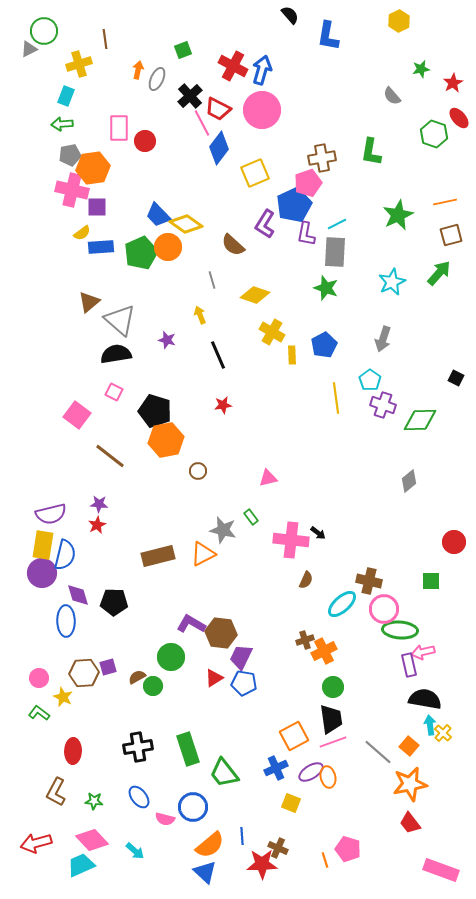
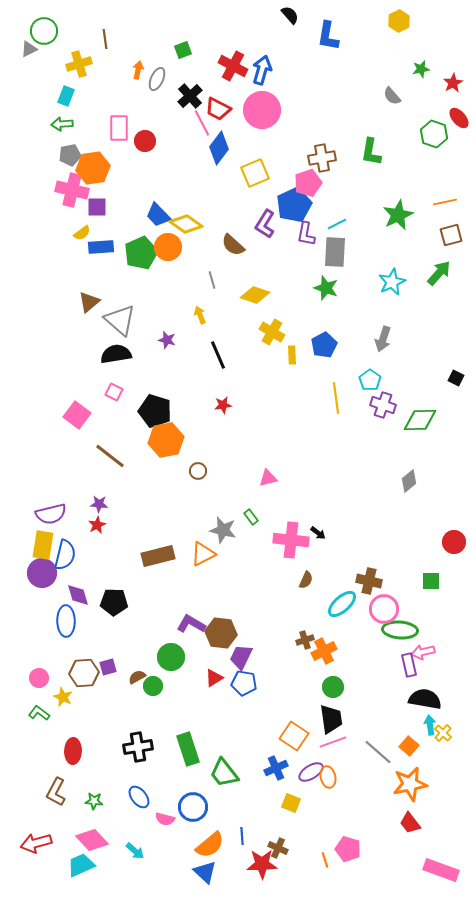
orange square at (294, 736): rotated 28 degrees counterclockwise
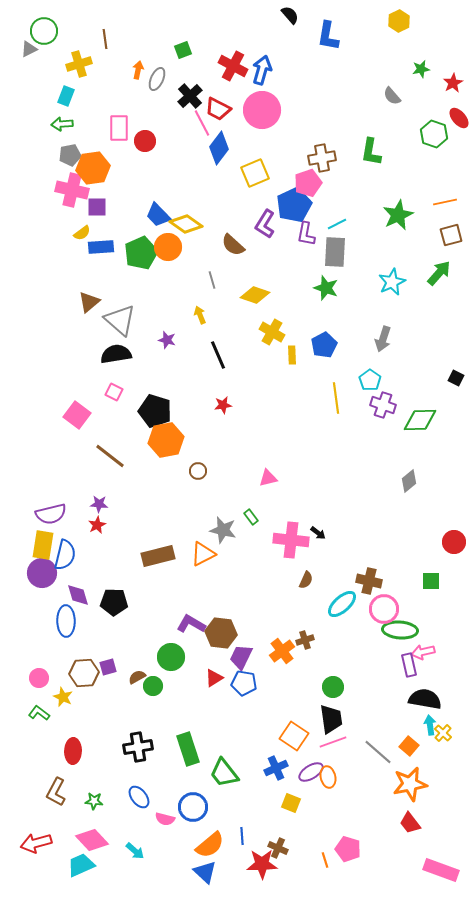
orange cross at (324, 651): moved 42 px left; rotated 10 degrees counterclockwise
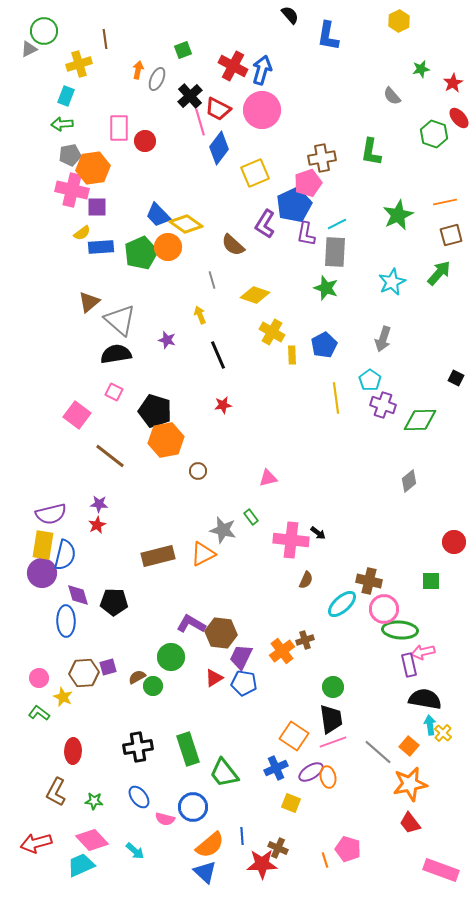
pink line at (202, 123): moved 2 px left, 1 px up; rotated 12 degrees clockwise
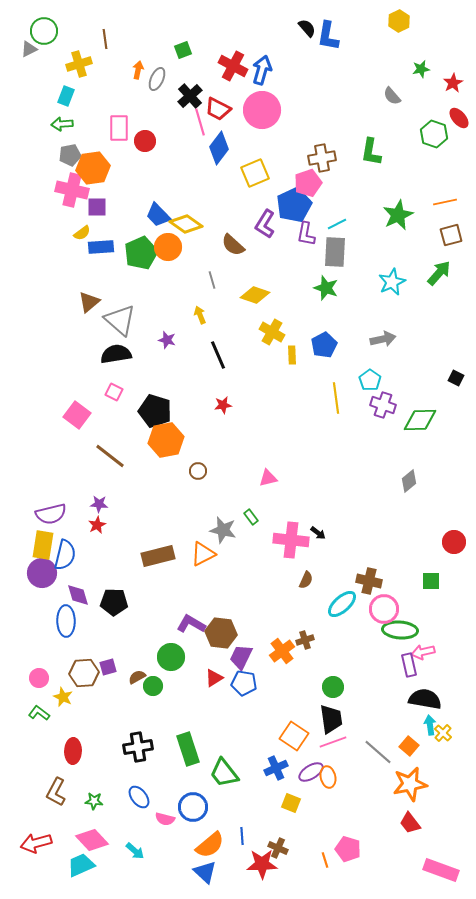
black semicircle at (290, 15): moved 17 px right, 13 px down
gray arrow at (383, 339): rotated 120 degrees counterclockwise
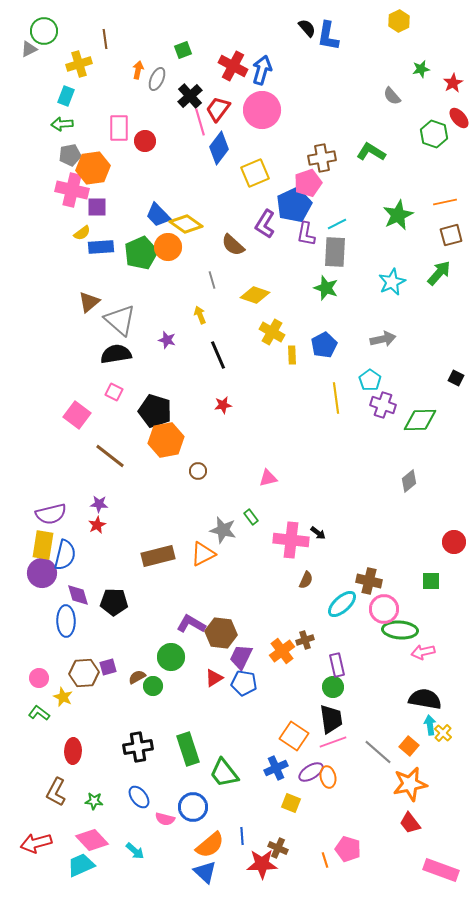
red trapezoid at (218, 109): rotated 100 degrees clockwise
green L-shape at (371, 152): rotated 112 degrees clockwise
purple rectangle at (409, 665): moved 72 px left
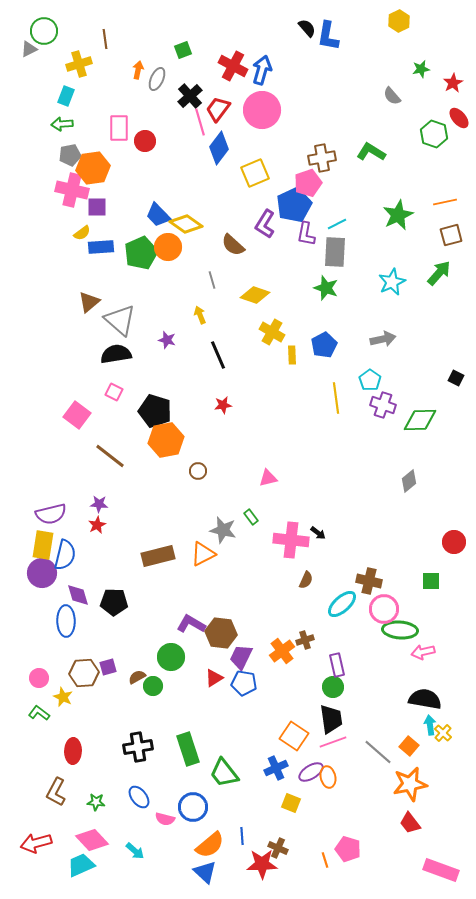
green star at (94, 801): moved 2 px right, 1 px down
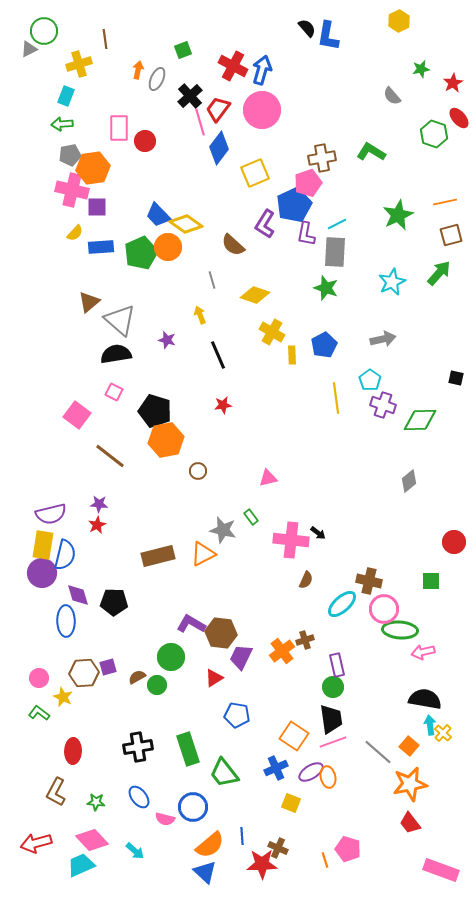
yellow semicircle at (82, 233): moved 7 px left; rotated 12 degrees counterclockwise
black square at (456, 378): rotated 14 degrees counterclockwise
blue pentagon at (244, 683): moved 7 px left, 32 px down
green circle at (153, 686): moved 4 px right, 1 px up
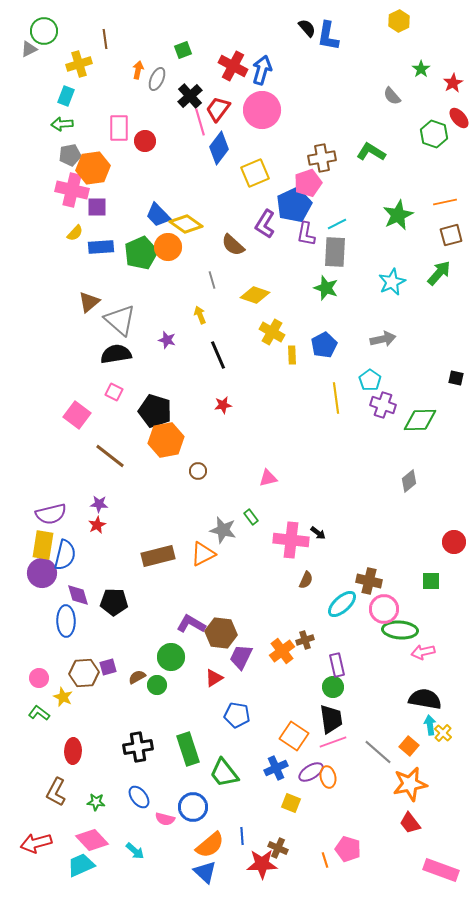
green star at (421, 69): rotated 24 degrees counterclockwise
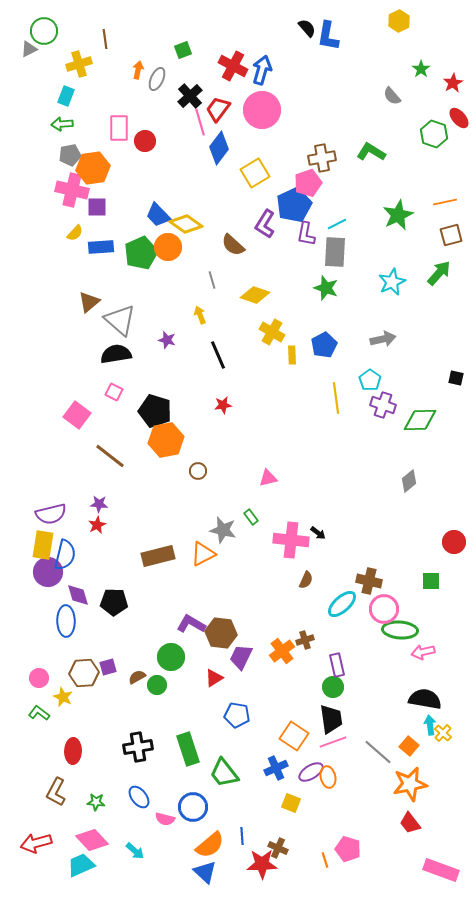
yellow square at (255, 173): rotated 8 degrees counterclockwise
purple circle at (42, 573): moved 6 px right, 1 px up
